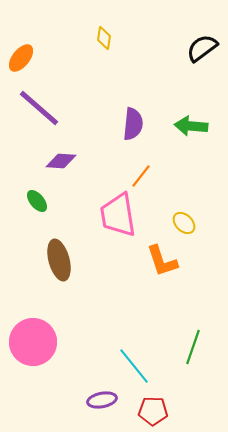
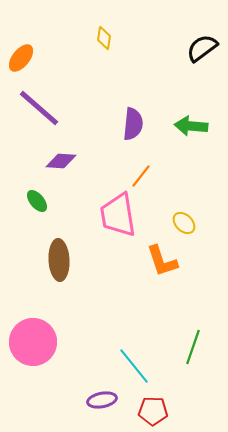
brown ellipse: rotated 12 degrees clockwise
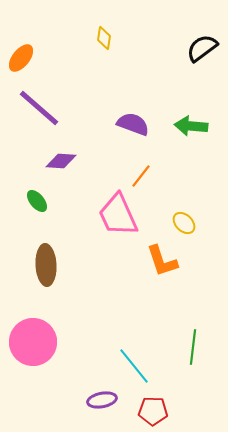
purple semicircle: rotated 76 degrees counterclockwise
pink trapezoid: rotated 15 degrees counterclockwise
brown ellipse: moved 13 px left, 5 px down
green line: rotated 12 degrees counterclockwise
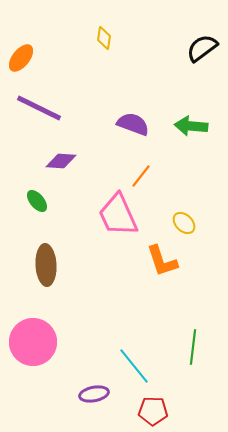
purple line: rotated 15 degrees counterclockwise
purple ellipse: moved 8 px left, 6 px up
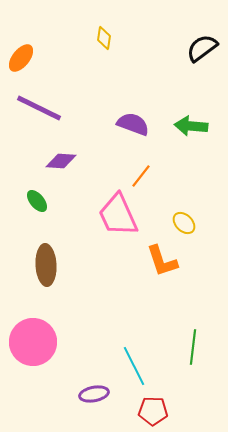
cyan line: rotated 12 degrees clockwise
